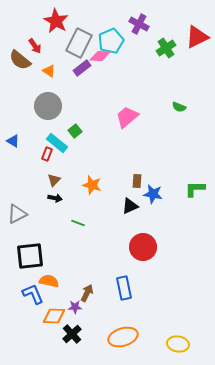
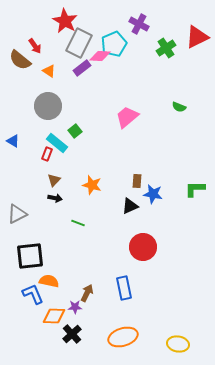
red star: moved 9 px right
cyan pentagon: moved 3 px right, 3 px down
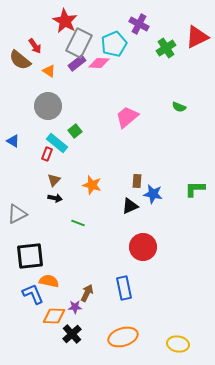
pink diamond: moved 1 px left, 7 px down
purple rectangle: moved 5 px left, 5 px up
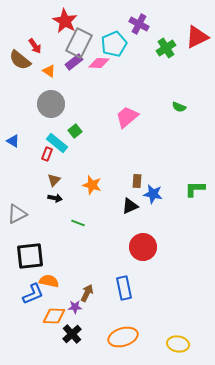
purple rectangle: moved 3 px left, 1 px up
gray circle: moved 3 px right, 2 px up
blue L-shape: rotated 90 degrees clockwise
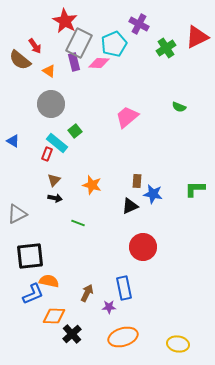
purple rectangle: rotated 66 degrees counterclockwise
purple star: moved 34 px right
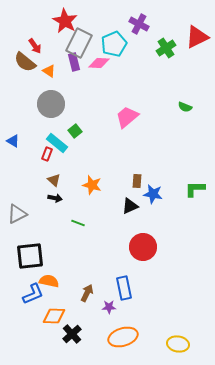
brown semicircle: moved 5 px right, 2 px down
green semicircle: moved 6 px right
brown triangle: rotated 32 degrees counterclockwise
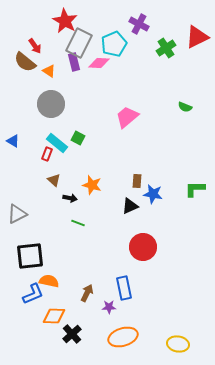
green square: moved 3 px right, 7 px down; rotated 24 degrees counterclockwise
black arrow: moved 15 px right
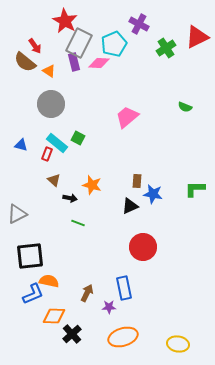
blue triangle: moved 8 px right, 4 px down; rotated 16 degrees counterclockwise
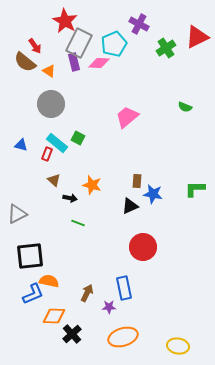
yellow ellipse: moved 2 px down
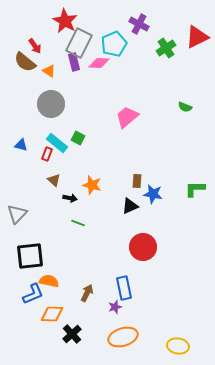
gray triangle: rotated 20 degrees counterclockwise
purple star: moved 6 px right; rotated 16 degrees counterclockwise
orange diamond: moved 2 px left, 2 px up
